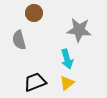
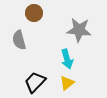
black trapezoid: rotated 25 degrees counterclockwise
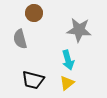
gray semicircle: moved 1 px right, 1 px up
cyan arrow: moved 1 px right, 1 px down
black trapezoid: moved 2 px left, 2 px up; rotated 120 degrees counterclockwise
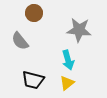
gray semicircle: moved 2 px down; rotated 24 degrees counterclockwise
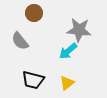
cyan arrow: moved 9 px up; rotated 66 degrees clockwise
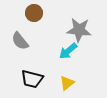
black trapezoid: moved 1 px left, 1 px up
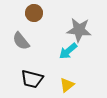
gray semicircle: moved 1 px right
yellow triangle: moved 2 px down
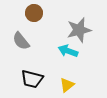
gray star: rotated 20 degrees counterclockwise
cyan arrow: rotated 60 degrees clockwise
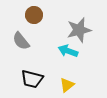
brown circle: moved 2 px down
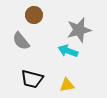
yellow triangle: rotated 28 degrees clockwise
